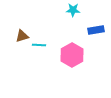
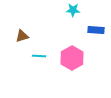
blue rectangle: rotated 14 degrees clockwise
cyan line: moved 11 px down
pink hexagon: moved 3 px down
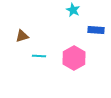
cyan star: rotated 24 degrees clockwise
pink hexagon: moved 2 px right
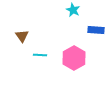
brown triangle: rotated 48 degrees counterclockwise
cyan line: moved 1 px right, 1 px up
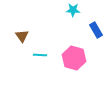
cyan star: rotated 24 degrees counterclockwise
blue rectangle: rotated 56 degrees clockwise
pink hexagon: rotated 15 degrees counterclockwise
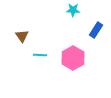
blue rectangle: rotated 63 degrees clockwise
pink hexagon: moved 1 px left; rotated 15 degrees clockwise
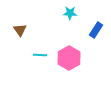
cyan star: moved 3 px left, 3 px down
brown triangle: moved 2 px left, 6 px up
pink hexagon: moved 4 px left
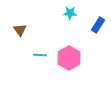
blue rectangle: moved 2 px right, 5 px up
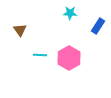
blue rectangle: moved 1 px down
